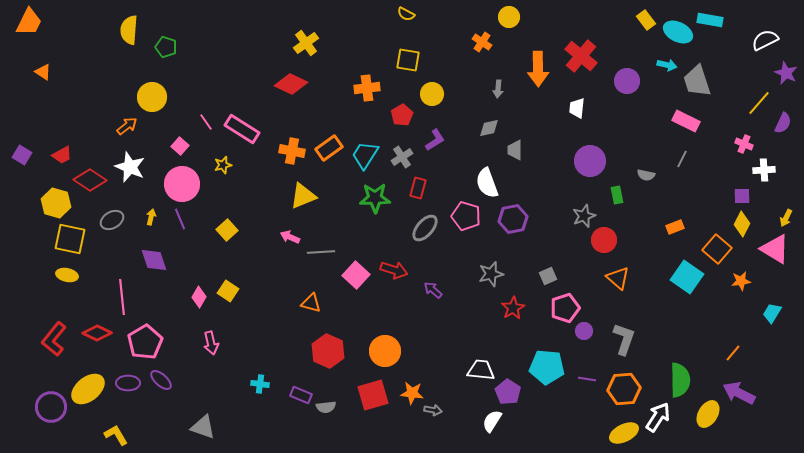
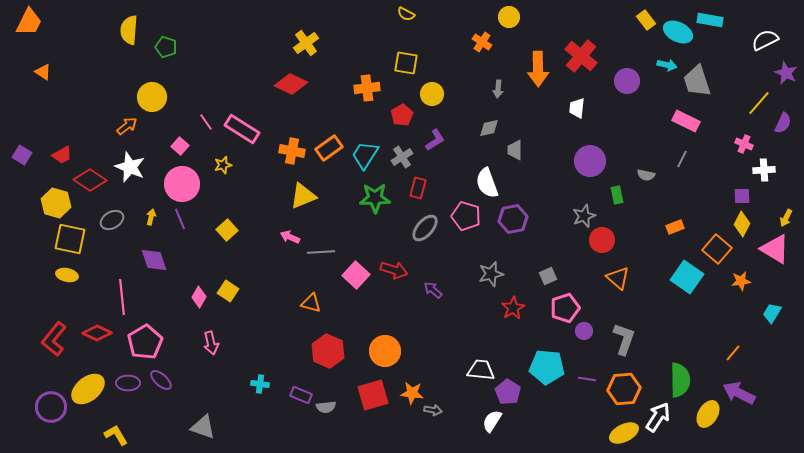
yellow square at (408, 60): moved 2 px left, 3 px down
red circle at (604, 240): moved 2 px left
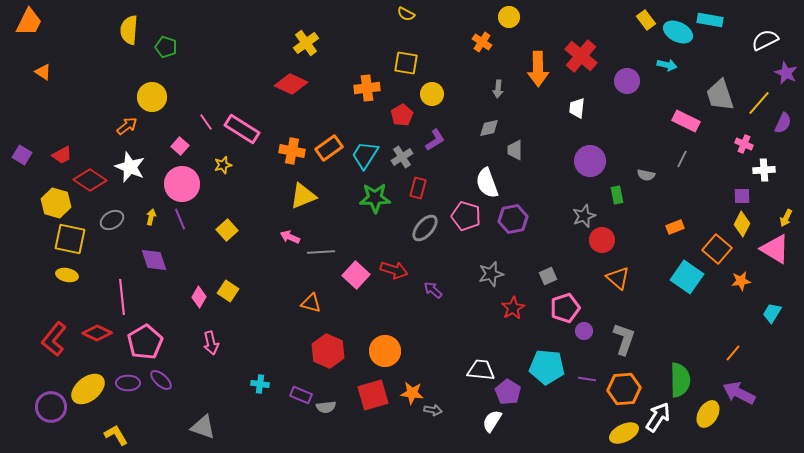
gray trapezoid at (697, 81): moved 23 px right, 14 px down
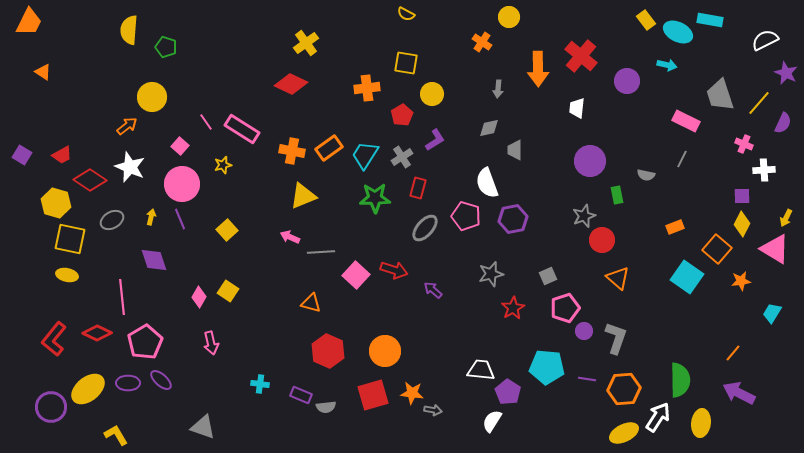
gray L-shape at (624, 339): moved 8 px left, 1 px up
yellow ellipse at (708, 414): moved 7 px left, 9 px down; rotated 24 degrees counterclockwise
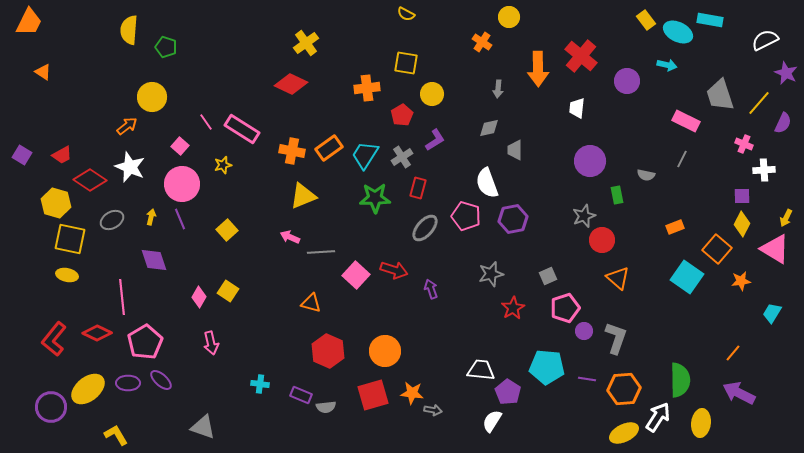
purple arrow at (433, 290): moved 2 px left, 1 px up; rotated 30 degrees clockwise
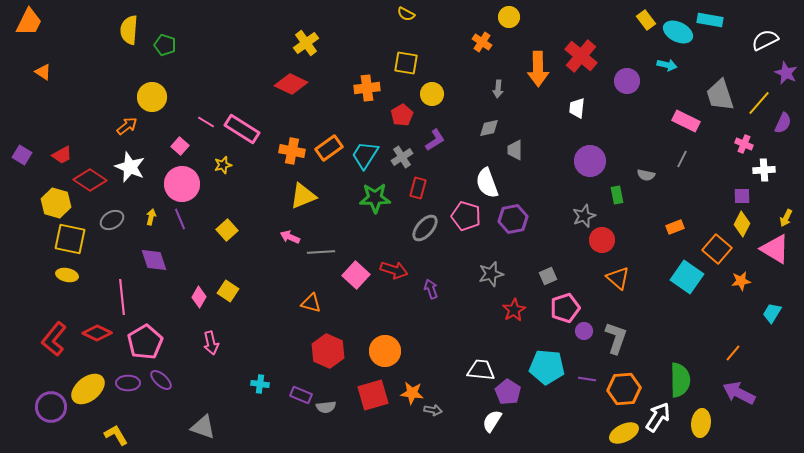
green pentagon at (166, 47): moved 1 px left, 2 px up
pink line at (206, 122): rotated 24 degrees counterclockwise
red star at (513, 308): moved 1 px right, 2 px down
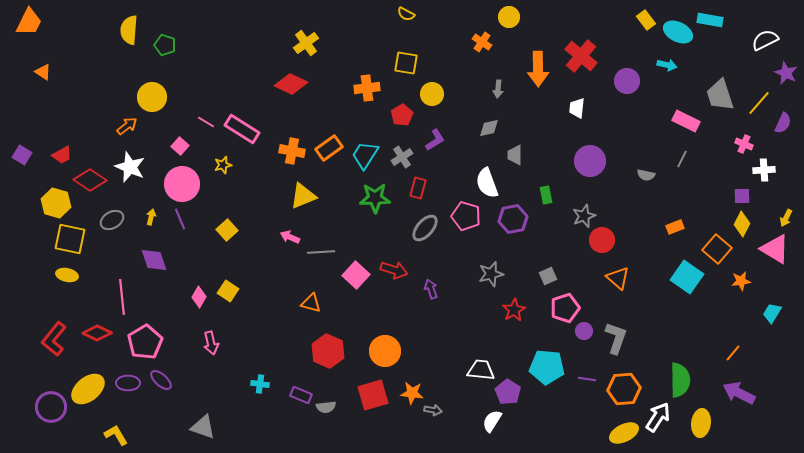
gray trapezoid at (515, 150): moved 5 px down
green rectangle at (617, 195): moved 71 px left
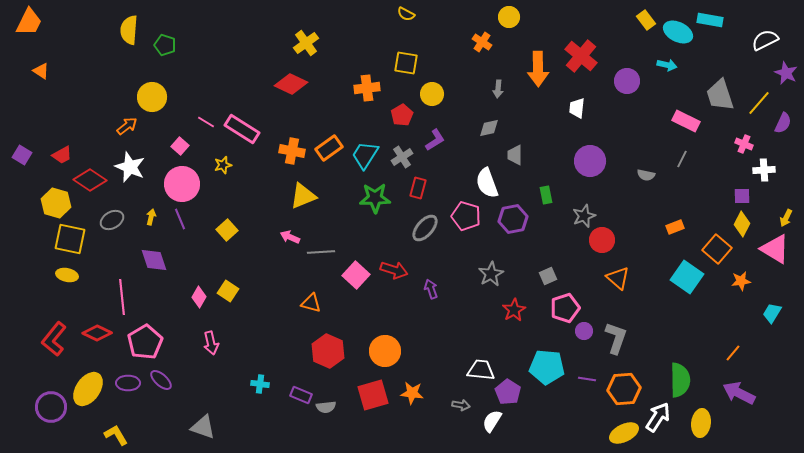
orange triangle at (43, 72): moved 2 px left, 1 px up
gray star at (491, 274): rotated 15 degrees counterclockwise
yellow ellipse at (88, 389): rotated 16 degrees counterclockwise
gray arrow at (433, 410): moved 28 px right, 5 px up
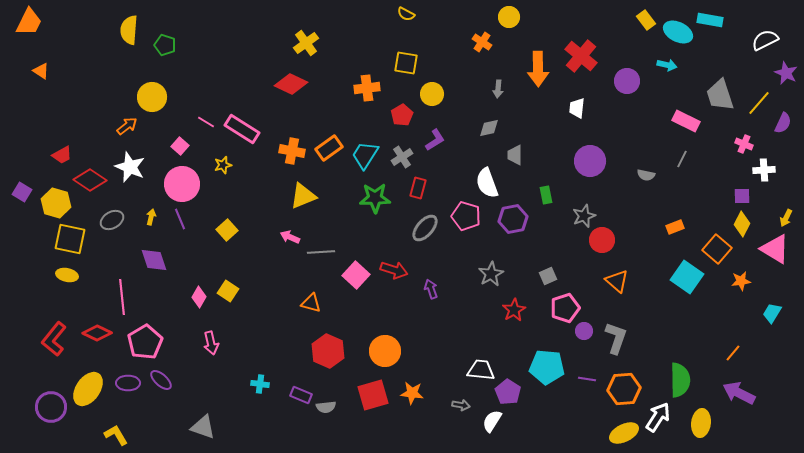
purple square at (22, 155): moved 37 px down
orange triangle at (618, 278): moved 1 px left, 3 px down
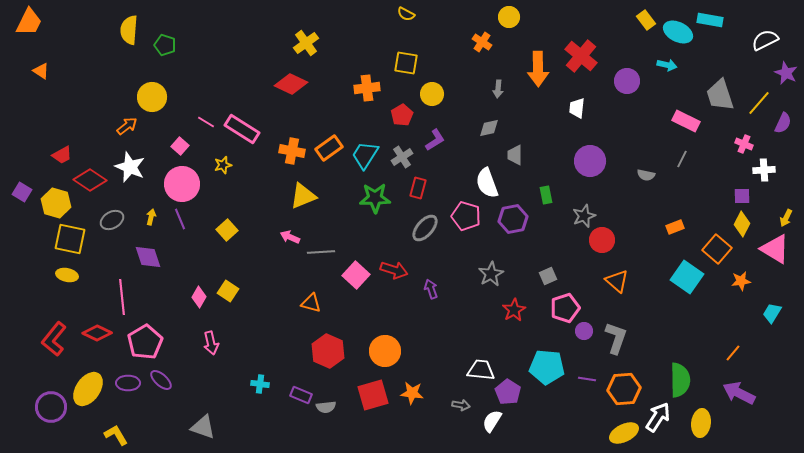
purple diamond at (154, 260): moved 6 px left, 3 px up
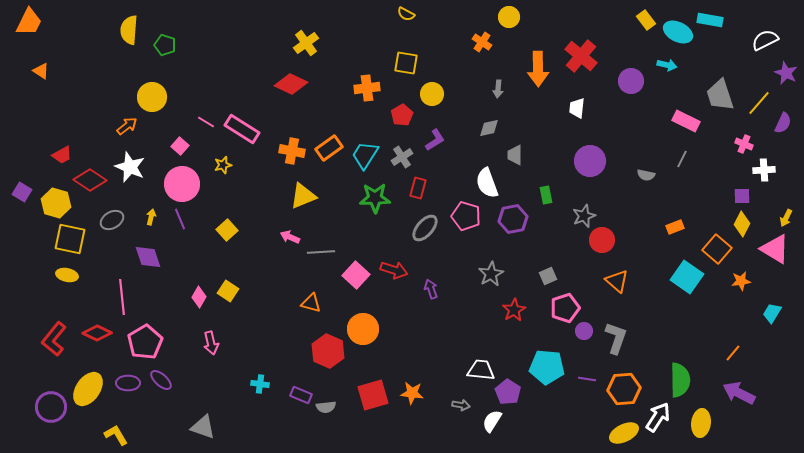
purple circle at (627, 81): moved 4 px right
orange circle at (385, 351): moved 22 px left, 22 px up
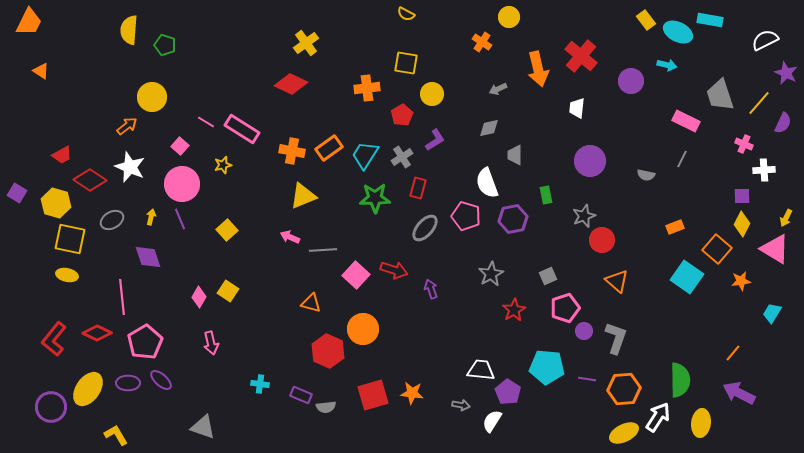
orange arrow at (538, 69): rotated 12 degrees counterclockwise
gray arrow at (498, 89): rotated 60 degrees clockwise
purple square at (22, 192): moved 5 px left, 1 px down
gray line at (321, 252): moved 2 px right, 2 px up
